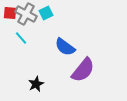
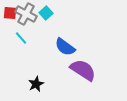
cyan square: rotated 16 degrees counterclockwise
purple semicircle: rotated 96 degrees counterclockwise
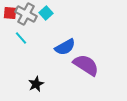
blue semicircle: rotated 65 degrees counterclockwise
purple semicircle: moved 3 px right, 5 px up
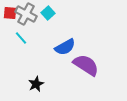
cyan square: moved 2 px right
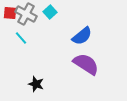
cyan square: moved 2 px right, 1 px up
blue semicircle: moved 17 px right, 11 px up; rotated 10 degrees counterclockwise
purple semicircle: moved 1 px up
black star: rotated 28 degrees counterclockwise
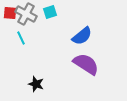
cyan square: rotated 24 degrees clockwise
cyan line: rotated 16 degrees clockwise
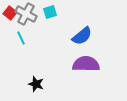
red square: rotated 32 degrees clockwise
purple semicircle: rotated 32 degrees counterclockwise
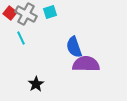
blue semicircle: moved 8 px left, 11 px down; rotated 110 degrees clockwise
black star: rotated 21 degrees clockwise
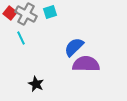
blue semicircle: rotated 65 degrees clockwise
black star: rotated 14 degrees counterclockwise
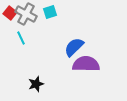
black star: rotated 28 degrees clockwise
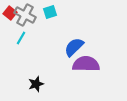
gray cross: moved 1 px left, 1 px down
cyan line: rotated 56 degrees clockwise
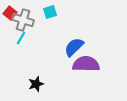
gray cross: moved 2 px left, 5 px down; rotated 10 degrees counterclockwise
